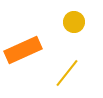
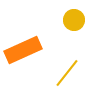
yellow circle: moved 2 px up
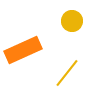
yellow circle: moved 2 px left, 1 px down
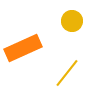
orange rectangle: moved 2 px up
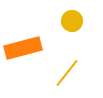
orange rectangle: rotated 9 degrees clockwise
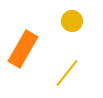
orange rectangle: moved 1 px down; rotated 45 degrees counterclockwise
